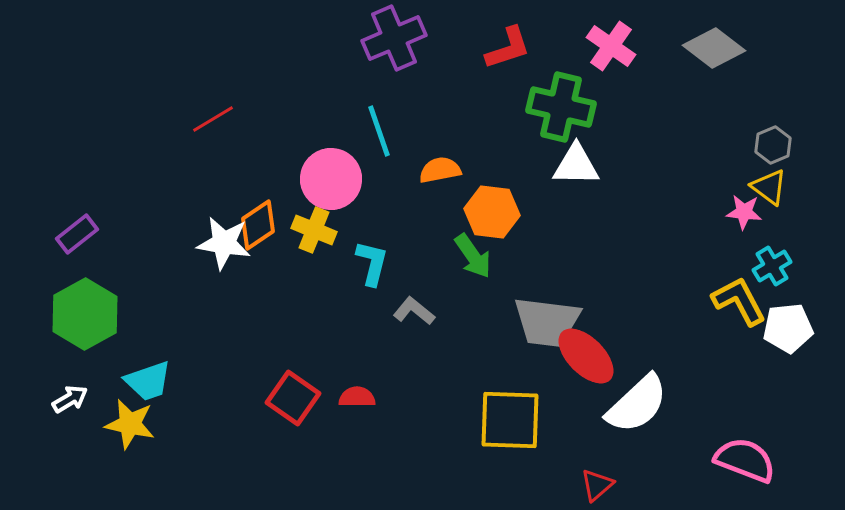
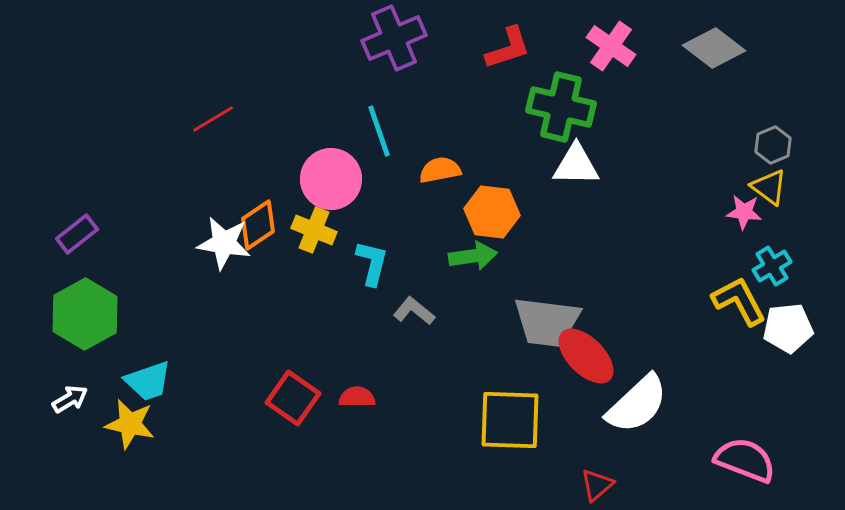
green arrow: rotated 63 degrees counterclockwise
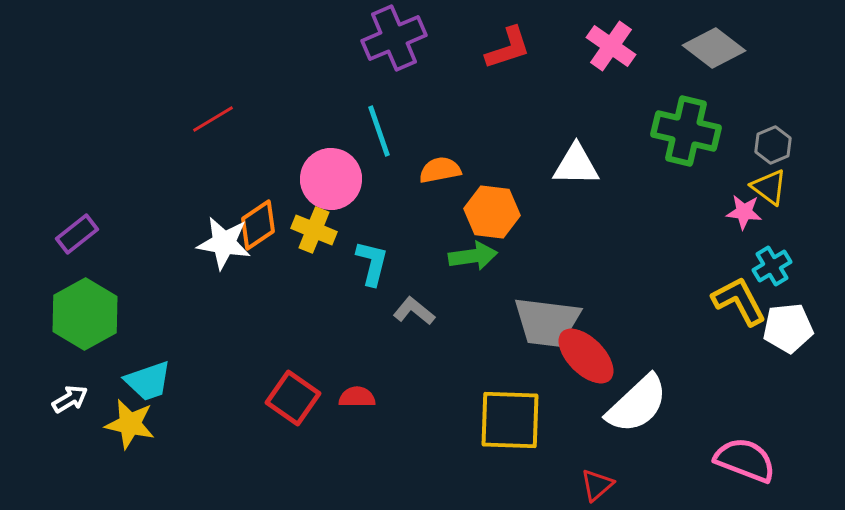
green cross: moved 125 px right, 24 px down
